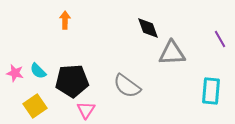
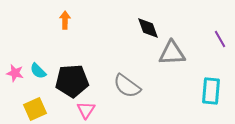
yellow square: moved 3 px down; rotated 10 degrees clockwise
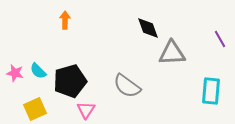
black pentagon: moved 2 px left; rotated 12 degrees counterclockwise
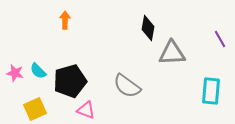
black diamond: rotated 30 degrees clockwise
pink triangle: rotated 42 degrees counterclockwise
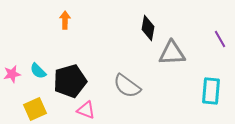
pink star: moved 3 px left, 1 px down; rotated 24 degrees counterclockwise
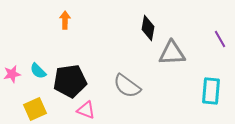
black pentagon: rotated 8 degrees clockwise
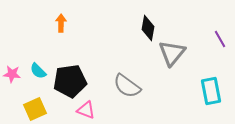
orange arrow: moved 4 px left, 3 px down
gray triangle: rotated 48 degrees counterclockwise
pink star: rotated 18 degrees clockwise
cyan rectangle: rotated 16 degrees counterclockwise
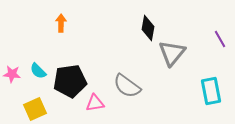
pink triangle: moved 9 px right, 7 px up; rotated 30 degrees counterclockwise
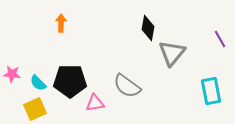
cyan semicircle: moved 12 px down
black pentagon: rotated 8 degrees clockwise
